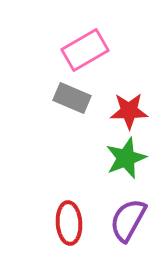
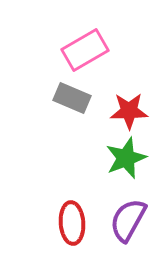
red ellipse: moved 3 px right
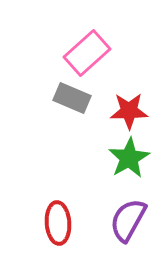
pink rectangle: moved 2 px right, 3 px down; rotated 12 degrees counterclockwise
green star: moved 3 px right; rotated 9 degrees counterclockwise
red ellipse: moved 14 px left
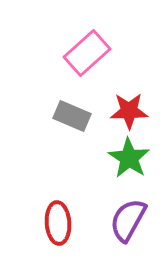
gray rectangle: moved 18 px down
green star: rotated 9 degrees counterclockwise
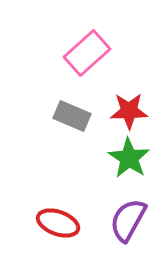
red ellipse: rotated 66 degrees counterclockwise
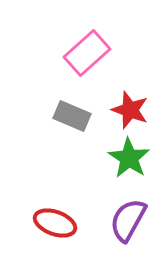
red star: moved 1 px right, 1 px up; rotated 21 degrees clockwise
red ellipse: moved 3 px left
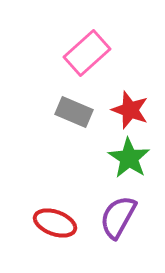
gray rectangle: moved 2 px right, 4 px up
purple semicircle: moved 10 px left, 3 px up
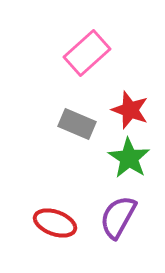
gray rectangle: moved 3 px right, 12 px down
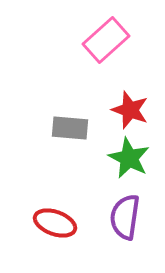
pink rectangle: moved 19 px right, 13 px up
gray rectangle: moved 7 px left, 4 px down; rotated 18 degrees counterclockwise
green star: rotated 6 degrees counterclockwise
purple semicircle: moved 7 px right; rotated 21 degrees counterclockwise
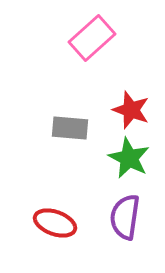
pink rectangle: moved 14 px left, 2 px up
red star: moved 1 px right
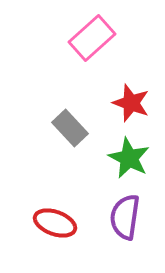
red star: moved 7 px up
gray rectangle: rotated 42 degrees clockwise
